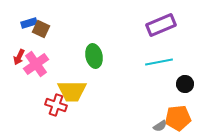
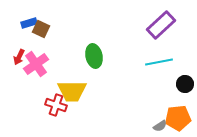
purple rectangle: rotated 20 degrees counterclockwise
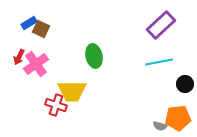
blue rectangle: rotated 14 degrees counterclockwise
gray semicircle: rotated 48 degrees clockwise
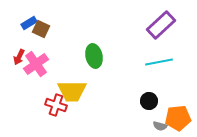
black circle: moved 36 px left, 17 px down
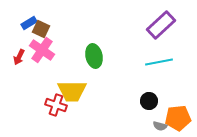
pink cross: moved 6 px right, 14 px up; rotated 20 degrees counterclockwise
